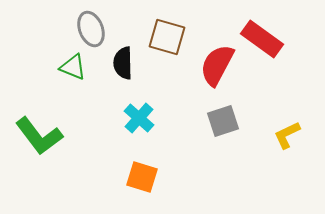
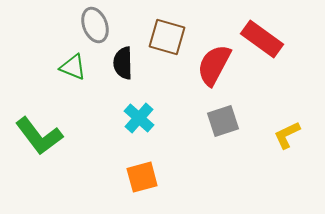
gray ellipse: moved 4 px right, 4 px up
red semicircle: moved 3 px left
orange square: rotated 32 degrees counterclockwise
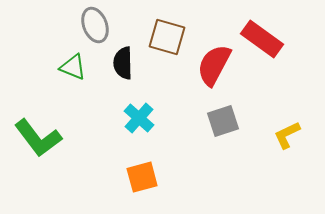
green L-shape: moved 1 px left, 2 px down
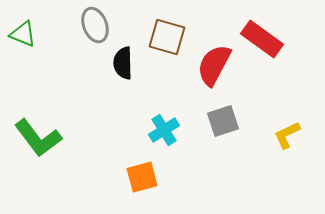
green triangle: moved 50 px left, 33 px up
cyan cross: moved 25 px right, 12 px down; rotated 16 degrees clockwise
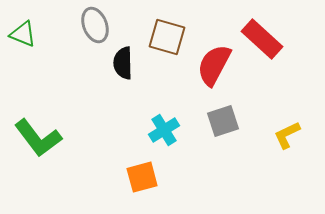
red rectangle: rotated 6 degrees clockwise
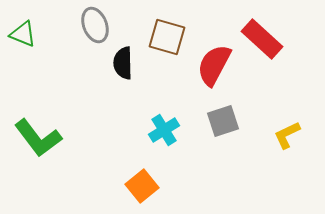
orange square: moved 9 px down; rotated 24 degrees counterclockwise
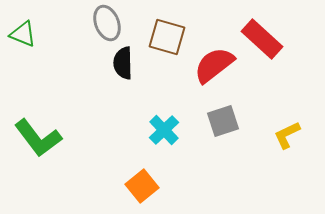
gray ellipse: moved 12 px right, 2 px up
red semicircle: rotated 24 degrees clockwise
cyan cross: rotated 12 degrees counterclockwise
